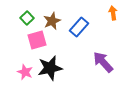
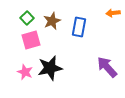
orange arrow: rotated 88 degrees counterclockwise
blue rectangle: rotated 30 degrees counterclockwise
pink square: moved 6 px left
purple arrow: moved 4 px right, 5 px down
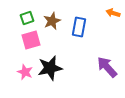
orange arrow: rotated 24 degrees clockwise
green square: rotated 24 degrees clockwise
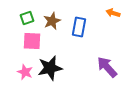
pink square: moved 1 px right, 1 px down; rotated 18 degrees clockwise
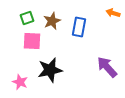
black star: moved 2 px down
pink star: moved 5 px left, 10 px down
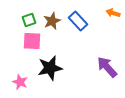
green square: moved 2 px right, 2 px down
blue rectangle: moved 1 px left, 6 px up; rotated 54 degrees counterclockwise
black star: moved 2 px up
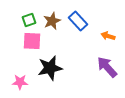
orange arrow: moved 5 px left, 23 px down
pink star: rotated 21 degrees counterclockwise
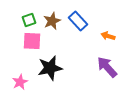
pink star: rotated 28 degrees counterclockwise
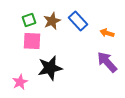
orange arrow: moved 1 px left, 3 px up
purple arrow: moved 5 px up
